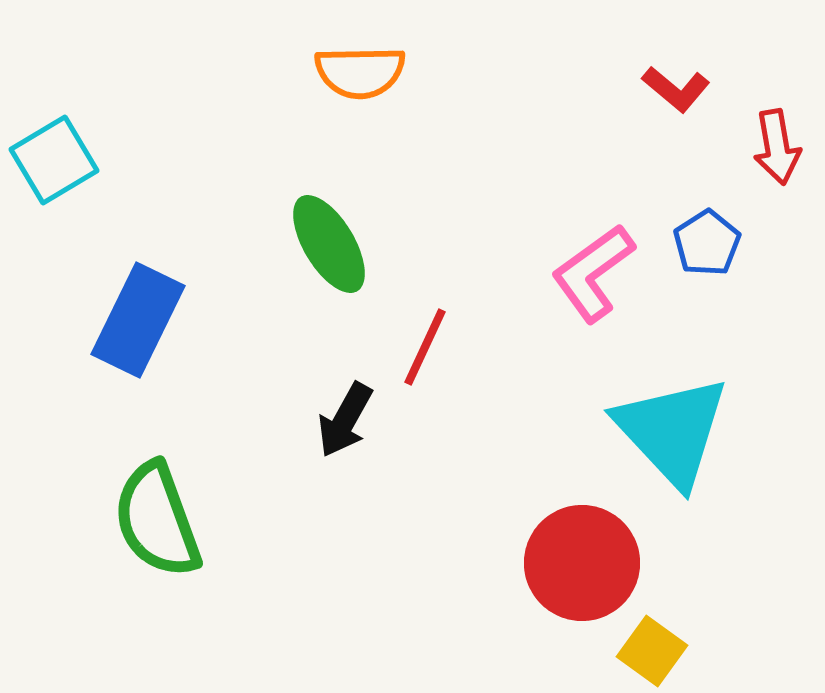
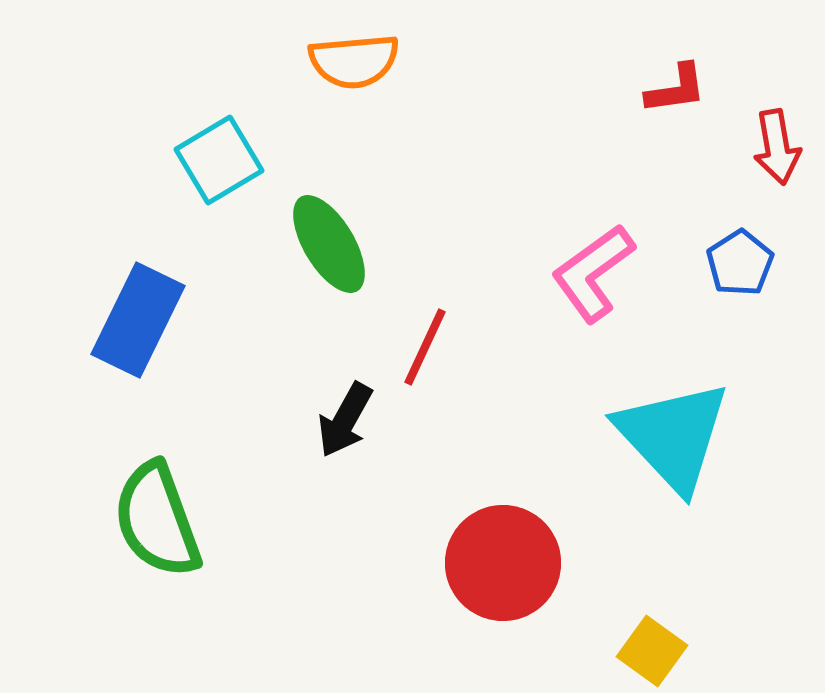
orange semicircle: moved 6 px left, 11 px up; rotated 4 degrees counterclockwise
red L-shape: rotated 48 degrees counterclockwise
cyan square: moved 165 px right
blue pentagon: moved 33 px right, 20 px down
cyan triangle: moved 1 px right, 5 px down
red circle: moved 79 px left
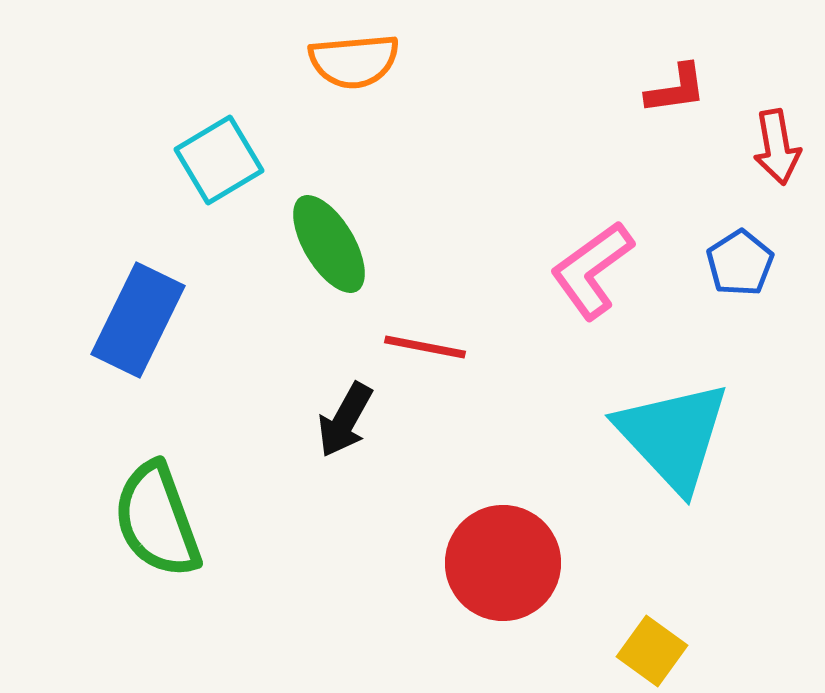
pink L-shape: moved 1 px left, 3 px up
red line: rotated 76 degrees clockwise
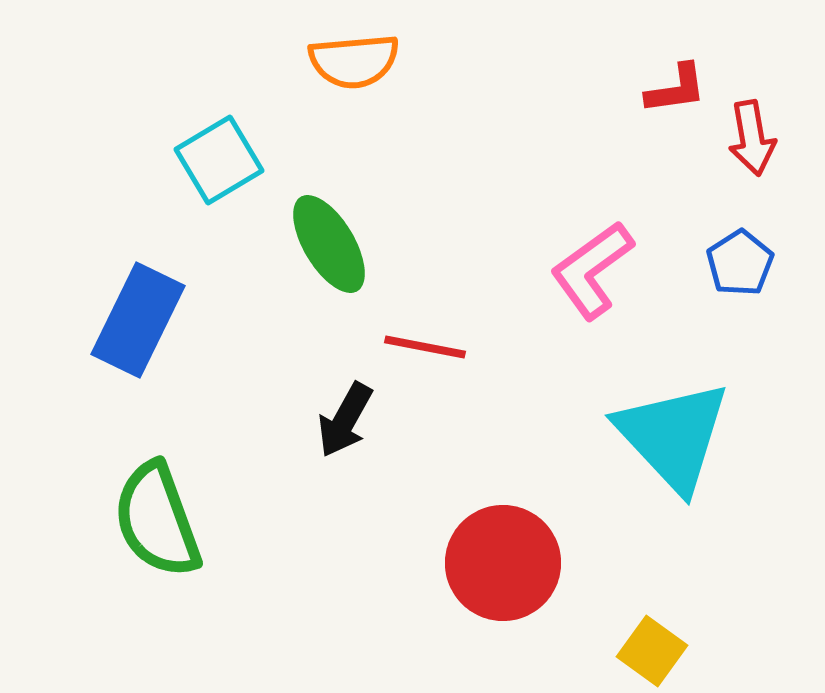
red arrow: moved 25 px left, 9 px up
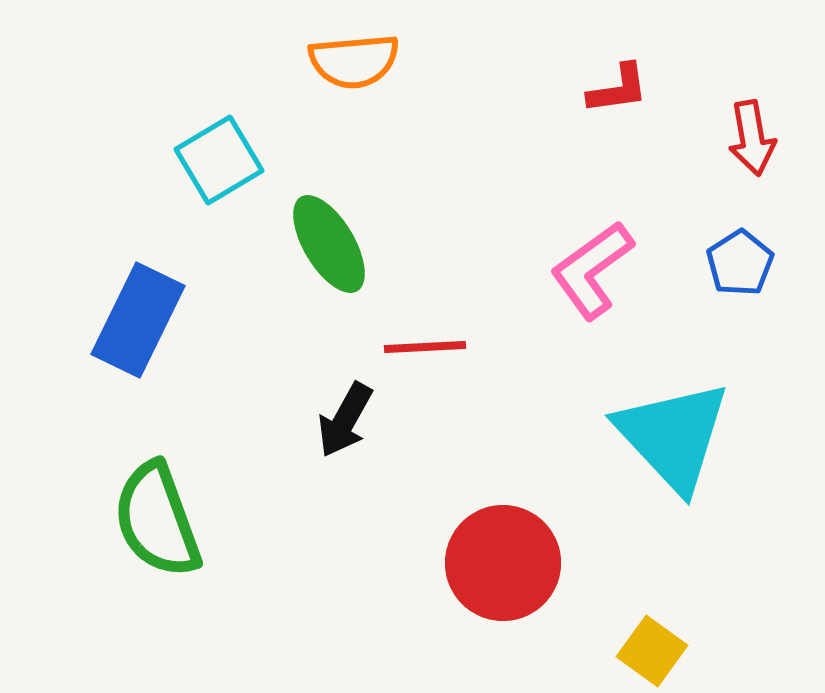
red L-shape: moved 58 px left
red line: rotated 14 degrees counterclockwise
